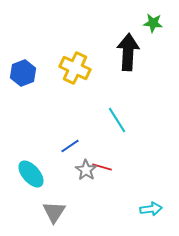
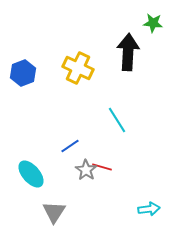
yellow cross: moved 3 px right
cyan arrow: moved 2 px left
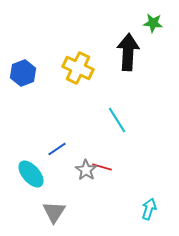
blue line: moved 13 px left, 3 px down
cyan arrow: rotated 65 degrees counterclockwise
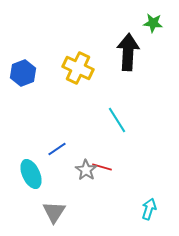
cyan ellipse: rotated 16 degrees clockwise
